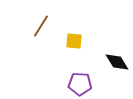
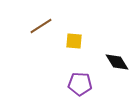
brown line: rotated 25 degrees clockwise
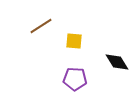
purple pentagon: moved 5 px left, 5 px up
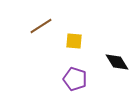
purple pentagon: rotated 15 degrees clockwise
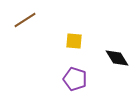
brown line: moved 16 px left, 6 px up
black diamond: moved 4 px up
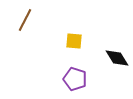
brown line: rotated 30 degrees counterclockwise
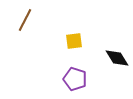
yellow square: rotated 12 degrees counterclockwise
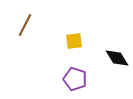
brown line: moved 5 px down
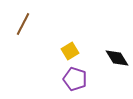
brown line: moved 2 px left, 1 px up
yellow square: moved 4 px left, 10 px down; rotated 24 degrees counterclockwise
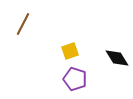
yellow square: rotated 12 degrees clockwise
